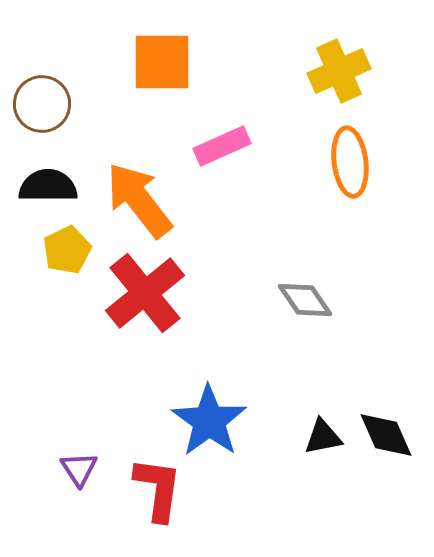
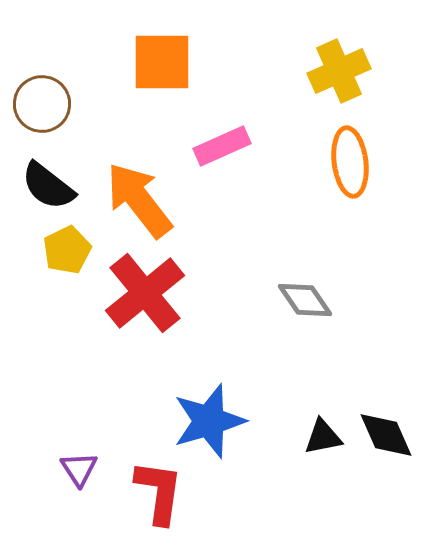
black semicircle: rotated 142 degrees counterclockwise
blue star: rotated 20 degrees clockwise
red L-shape: moved 1 px right, 3 px down
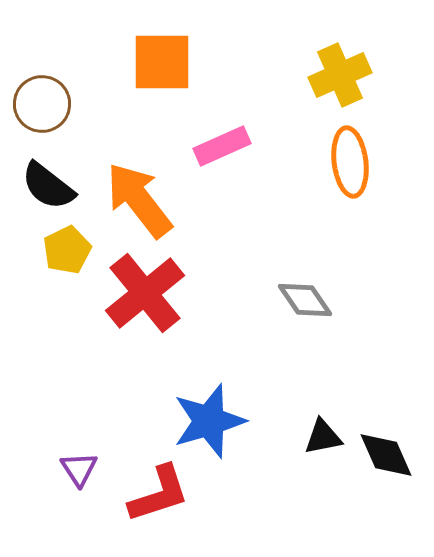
yellow cross: moved 1 px right, 4 px down
black diamond: moved 20 px down
red L-shape: moved 2 px down; rotated 64 degrees clockwise
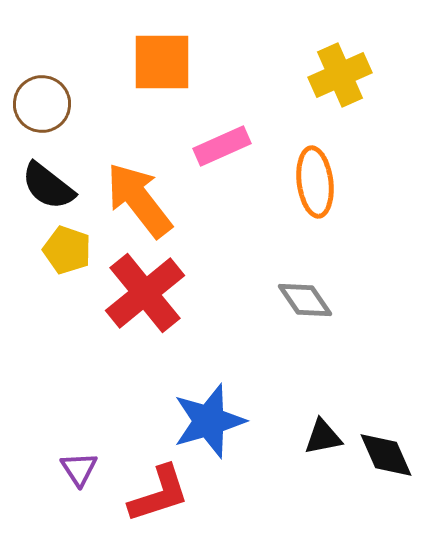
orange ellipse: moved 35 px left, 20 px down
yellow pentagon: rotated 27 degrees counterclockwise
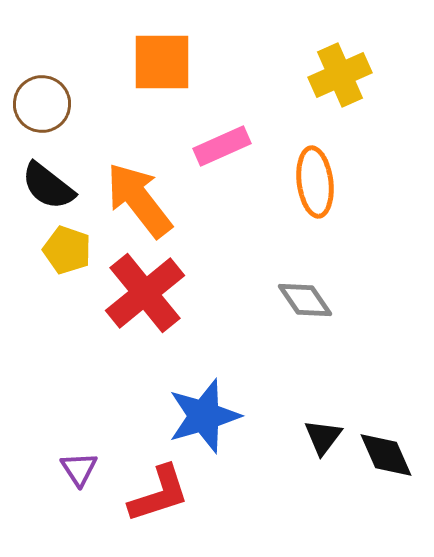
blue star: moved 5 px left, 5 px up
black triangle: rotated 42 degrees counterclockwise
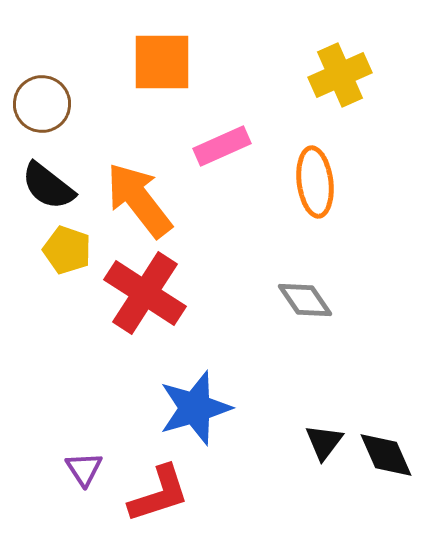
red cross: rotated 18 degrees counterclockwise
blue star: moved 9 px left, 8 px up
black triangle: moved 1 px right, 5 px down
purple triangle: moved 5 px right
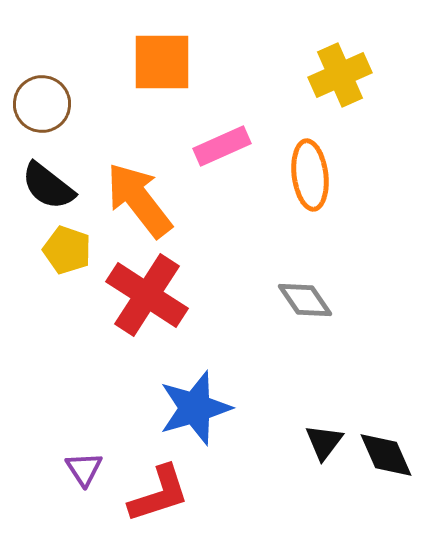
orange ellipse: moved 5 px left, 7 px up
red cross: moved 2 px right, 2 px down
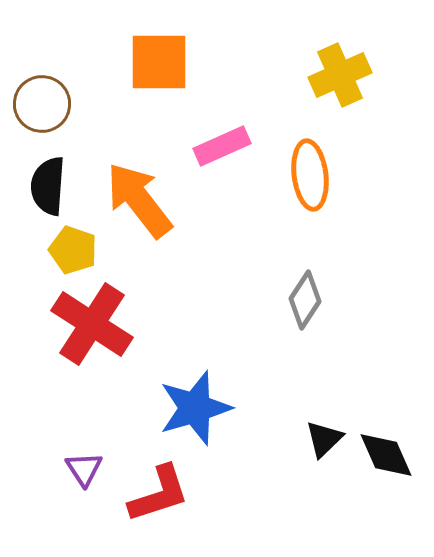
orange square: moved 3 px left
black semicircle: rotated 56 degrees clockwise
yellow pentagon: moved 6 px right
red cross: moved 55 px left, 29 px down
gray diamond: rotated 68 degrees clockwise
black triangle: moved 3 px up; rotated 9 degrees clockwise
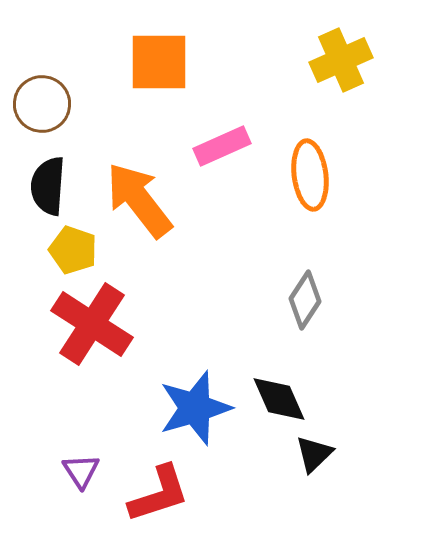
yellow cross: moved 1 px right, 15 px up
black triangle: moved 10 px left, 15 px down
black diamond: moved 107 px left, 56 px up
purple triangle: moved 3 px left, 2 px down
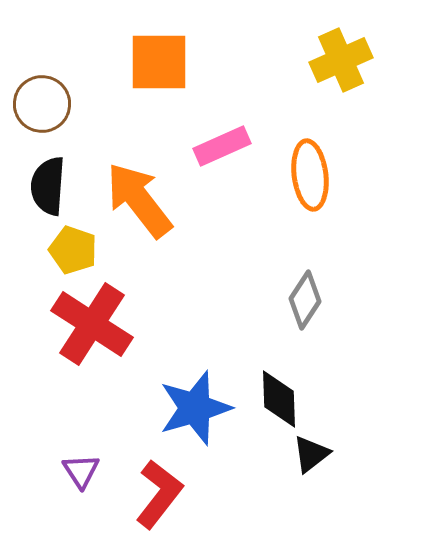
black diamond: rotated 22 degrees clockwise
black triangle: moved 3 px left; rotated 6 degrees clockwise
red L-shape: rotated 34 degrees counterclockwise
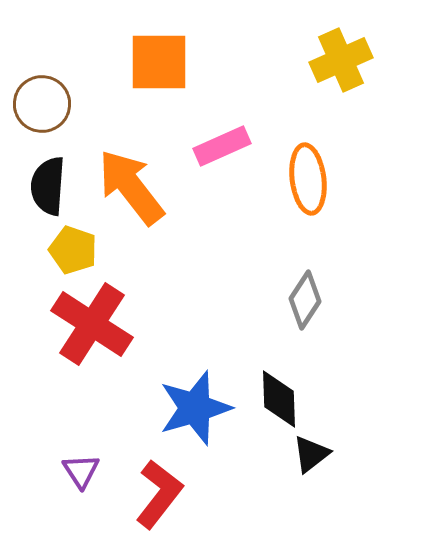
orange ellipse: moved 2 px left, 4 px down
orange arrow: moved 8 px left, 13 px up
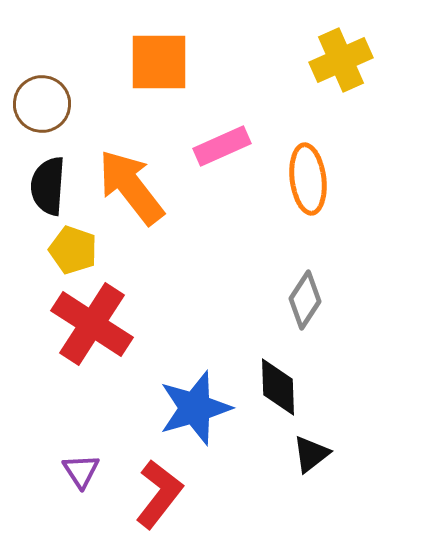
black diamond: moved 1 px left, 12 px up
